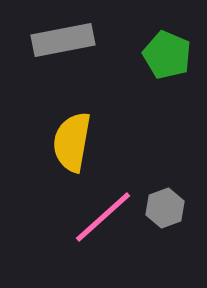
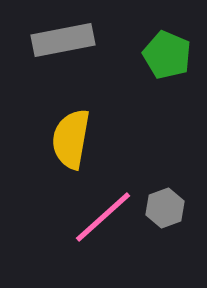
yellow semicircle: moved 1 px left, 3 px up
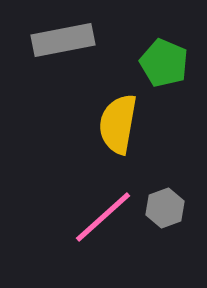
green pentagon: moved 3 px left, 8 px down
yellow semicircle: moved 47 px right, 15 px up
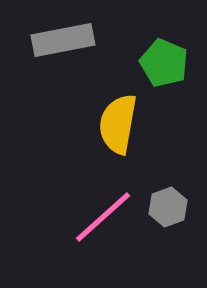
gray hexagon: moved 3 px right, 1 px up
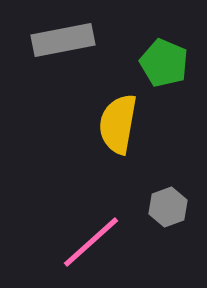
pink line: moved 12 px left, 25 px down
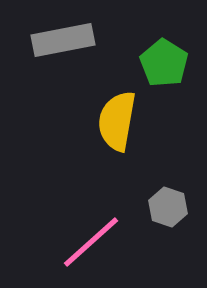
green pentagon: rotated 9 degrees clockwise
yellow semicircle: moved 1 px left, 3 px up
gray hexagon: rotated 21 degrees counterclockwise
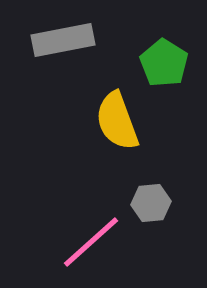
yellow semicircle: rotated 30 degrees counterclockwise
gray hexagon: moved 17 px left, 4 px up; rotated 24 degrees counterclockwise
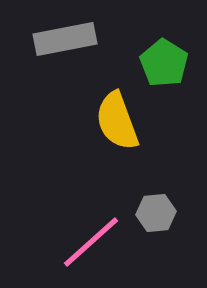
gray rectangle: moved 2 px right, 1 px up
gray hexagon: moved 5 px right, 10 px down
